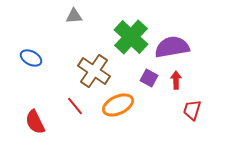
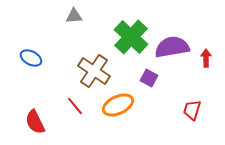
red arrow: moved 30 px right, 22 px up
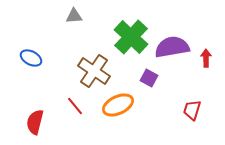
red semicircle: rotated 40 degrees clockwise
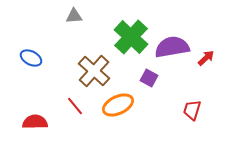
red arrow: rotated 48 degrees clockwise
brown cross: rotated 8 degrees clockwise
red semicircle: rotated 75 degrees clockwise
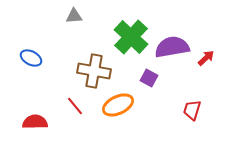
brown cross: rotated 32 degrees counterclockwise
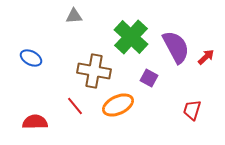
purple semicircle: moved 4 px right; rotated 72 degrees clockwise
red arrow: moved 1 px up
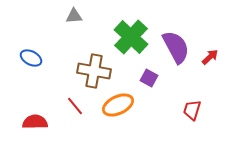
red arrow: moved 4 px right
